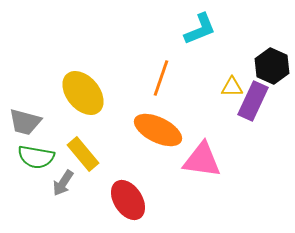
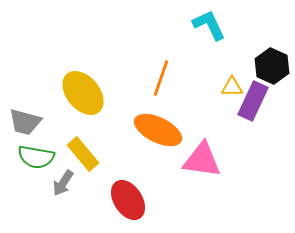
cyan L-shape: moved 9 px right, 4 px up; rotated 93 degrees counterclockwise
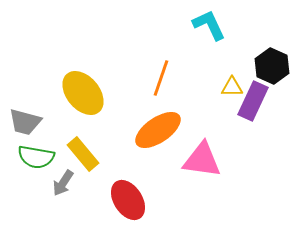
orange ellipse: rotated 60 degrees counterclockwise
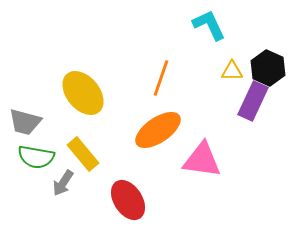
black hexagon: moved 4 px left, 2 px down
yellow triangle: moved 16 px up
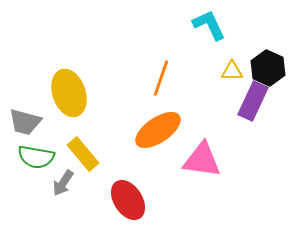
yellow ellipse: moved 14 px left; rotated 21 degrees clockwise
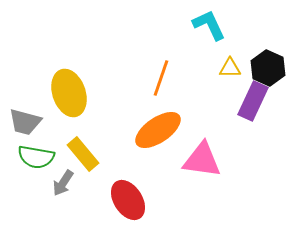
yellow triangle: moved 2 px left, 3 px up
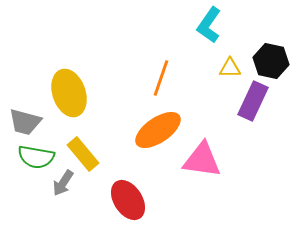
cyan L-shape: rotated 120 degrees counterclockwise
black hexagon: moved 3 px right, 7 px up; rotated 12 degrees counterclockwise
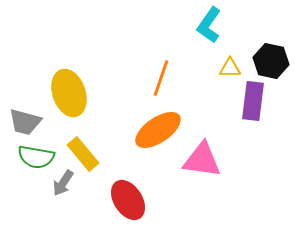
purple rectangle: rotated 18 degrees counterclockwise
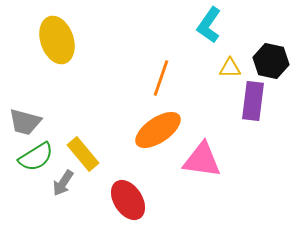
yellow ellipse: moved 12 px left, 53 px up
green semicircle: rotated 42 degrees counterclockwise
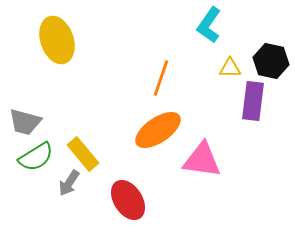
gray arrow: moved 6 px right
